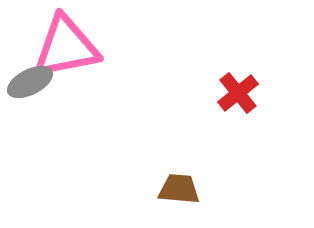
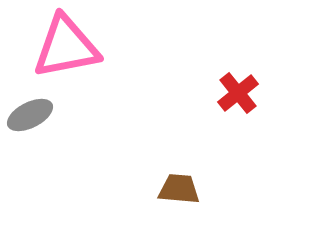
gray ellipse: moved 33 px down
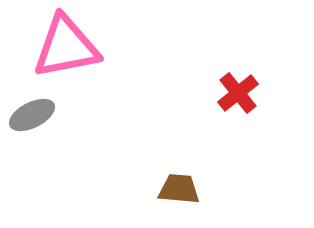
gray ellipse: moved 2 px right
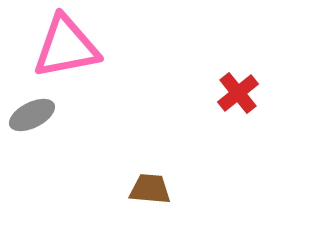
brown trapezoid: moved 29 px left
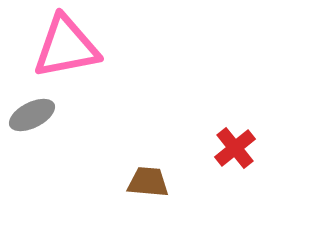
red cross: moved 3 px left, 55 px down
brown trapezoid: moved 2 px left, 7 px up
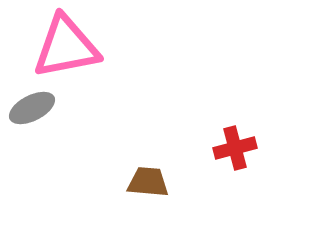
gray ellipse: moved 7 px up
red cross: rotated 24 degrees clockwise
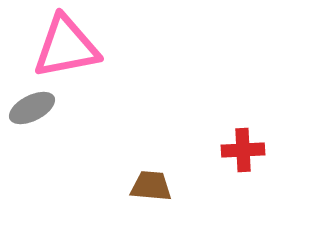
red cross: moved 8 px right, 2 px down; rotated 12 degrees clockwise
brown trapezoid: moved 3 px right, 4 px down
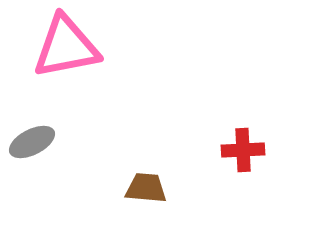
gray ellipse: moved 34 px down
brown trapezoid: moved 5 px left, 2 px down
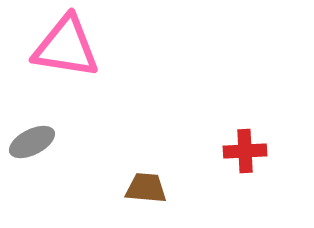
pink triangle: rotated 20 degrees clockwise
red cross: moved 2 px right, 1 px down
